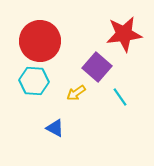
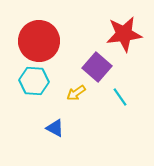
red circle: moved 1 px left
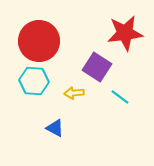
red star: moved 1 px right, 1 px up
purple square: rotated 8 degrees counterclockwise
yellow arrow: moved 2 px left; rotated 30 degrees clockwise
cyan line: rotated 18 degrees counterclockwise
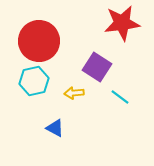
red star: moved 3 px left, 10 px up
cyan hexagon: rotated 16 degrees counterclockwise
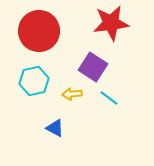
red star: moved 11 px left
red circle: moved 10 px up
purple square: moved 4 px left
yellow arrow: moved 2 px left, 1 px down
cyan line: moved 11 px left, 1 px down
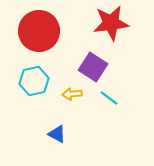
blue triangle: moved 2 px right, 6 px down
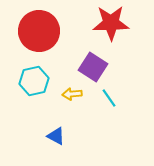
red star: rotated 6 degrees clockwise
cyan line: rotated 18 degrees clockwise
blue triangle: moved 1 px left, 2 px down
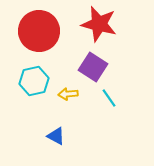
red star: moved 12 px left, 1 px down; rotated 15 degrees clockwise
yellow arrow: moved 4 px left
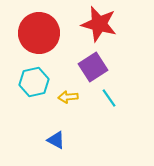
red circle: moved 2 px down
purple square: rotated 24 degrees clockwise
cyan hexagon: moved 1 px down
yellow arrow: moved 3 px down
blue triangle: moved 4 px down
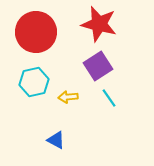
red circle: moved 3 px left, 1 px up
purple square: moved 5 px right, 1 px up
